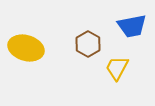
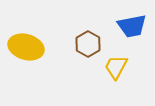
yellow ellipse: moved 1 px up
yellow trapezoid: moved 1 px left, 1 px up
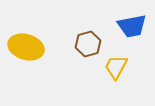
brown hexagon: rotated 15 degrees clockwise
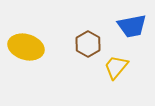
brown hexagon: rotated 15 degrees counterclockwise
yellow trapezoid: rotated 12 degrees clockwise
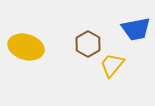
blue trapezoid: moved 4 px right, 3 px down
yellow trapezoid: moved 4 px left, 2 px up
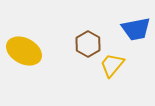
yellow ellipse: moved 2 px left, 4 px down; rotated 12 degrees clockwise
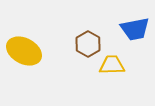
blue trapezoid: moved 1 px left
yellow trapezoid: rotated 48 degrees clockwise
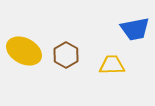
brown hexagon: moved 22 px left, 11 px down
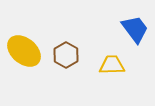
blue trapezoid: rotated 116 degrees counterclockwise
yellow ellipse: rotated 12 degrees clockwise
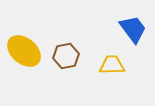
blue trapezoid: moved 2 px left
brown hexagon: moved 1 px down; rotated 20 degrees clockwise
